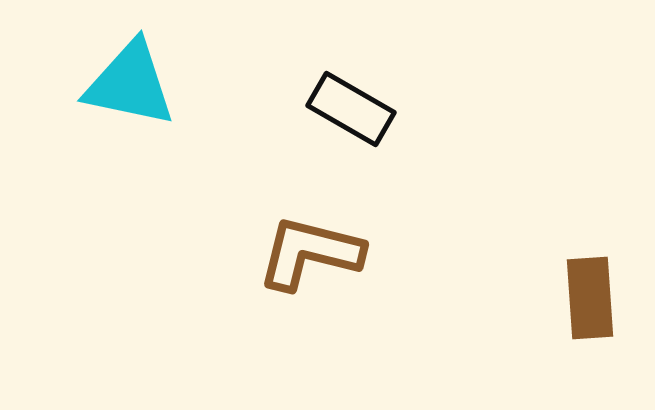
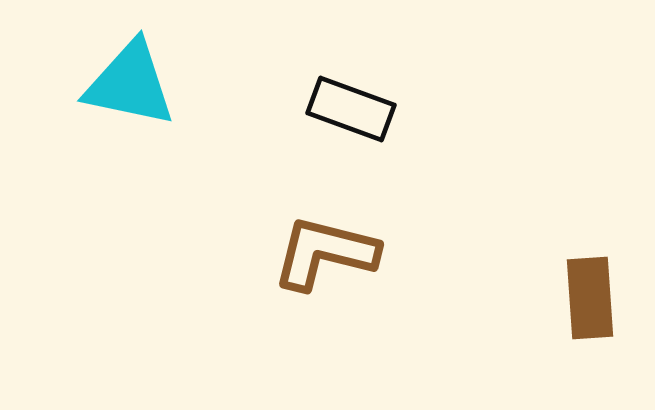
black rectangle: rotated 10 degrees counterclockwise
brown L-shape: moved 15 px right
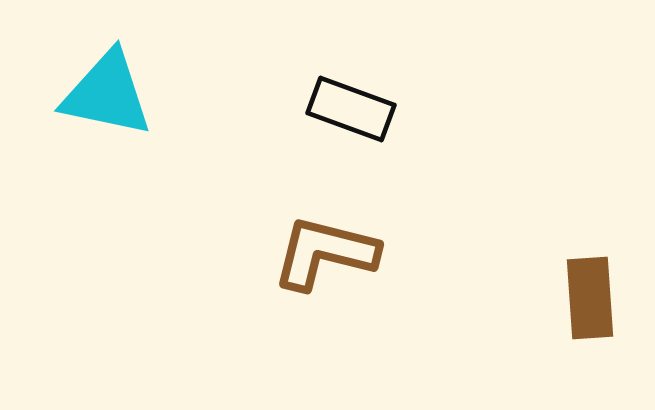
cyan triangle: moved 23 px left, 10 px down
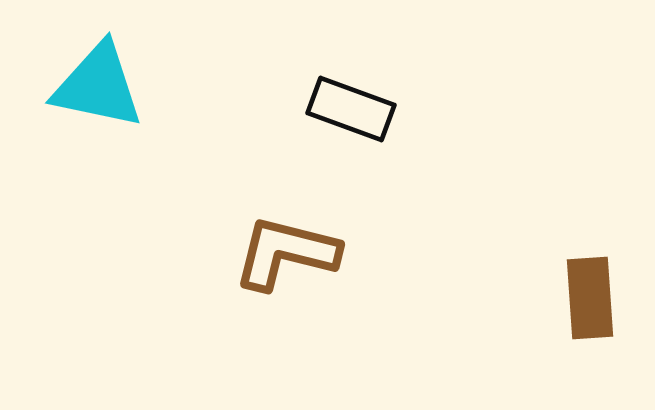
cyan triangle: moved 9 px left, 8 px up
brown L-shape: moved 39 px left
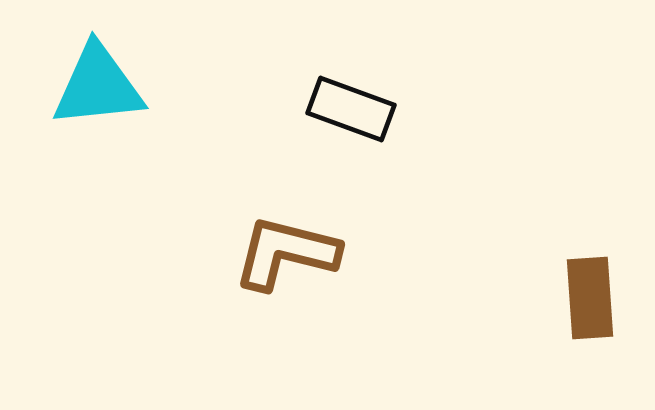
cyan triangle: rotated 18 degrees counterclockwise
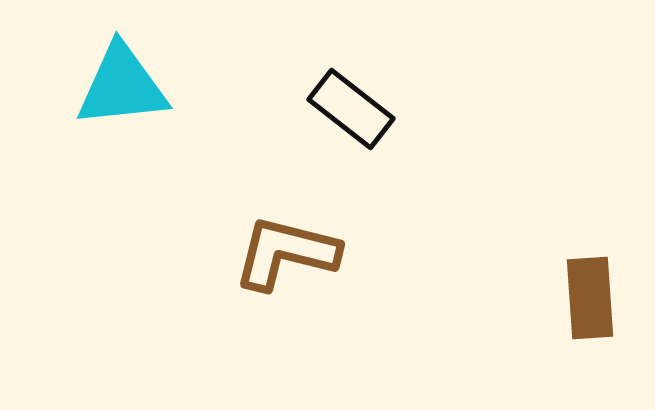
cyan triangle: moved 24 px right
black rectangle: rotated 18 degrees clockwise
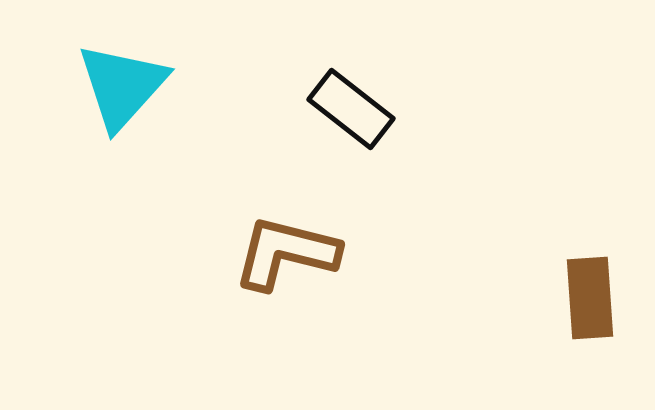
cyan triangle: rotated 42 degrees counterclockwise
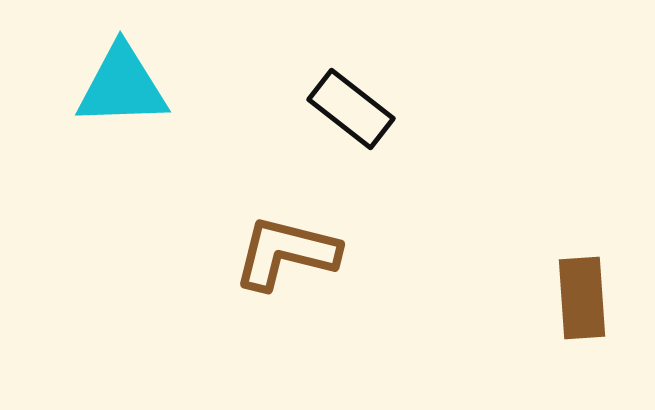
cyan triangle: rotated 46 degrees clockwise
brown rectangle: moved 8 px left
